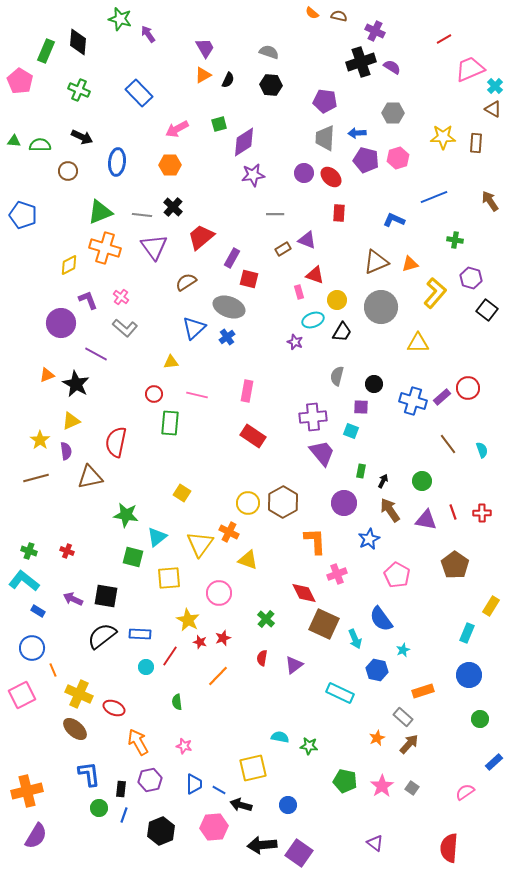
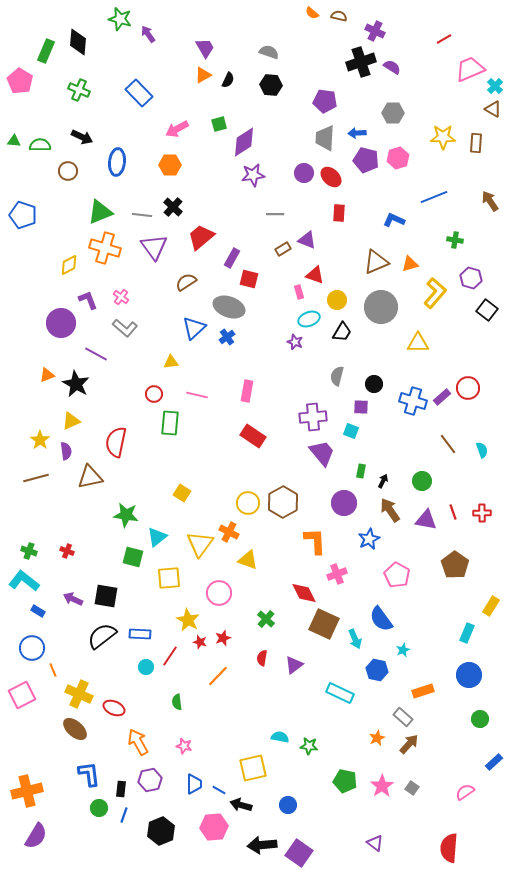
cyan ellipse at (313, 320): moved 4 px left, 1 px up
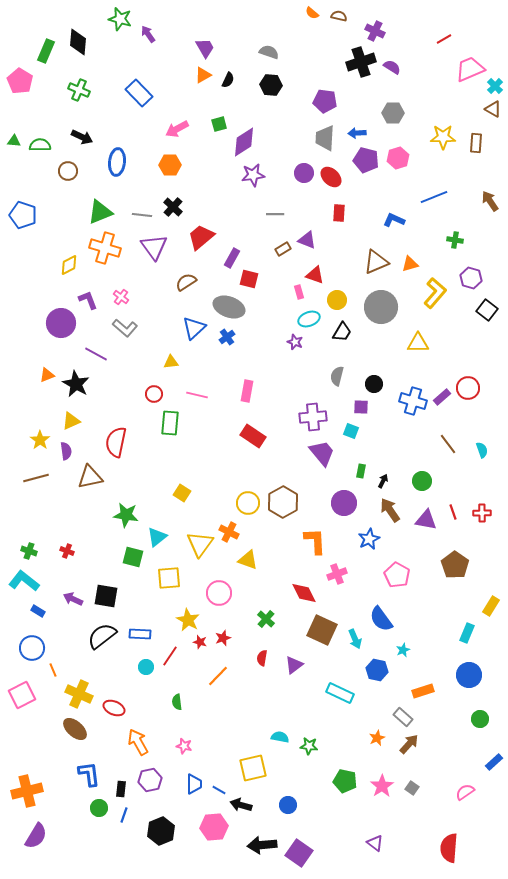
brown square at (324, 624): moved 2 px left, 6 px down
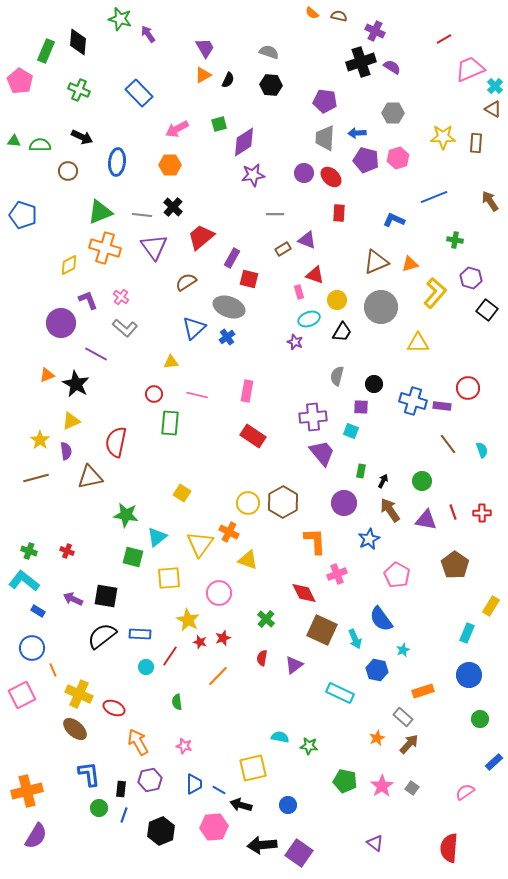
purple rectangle at (442, 397): moved 9 px down; rotated 48 degrees clockwise
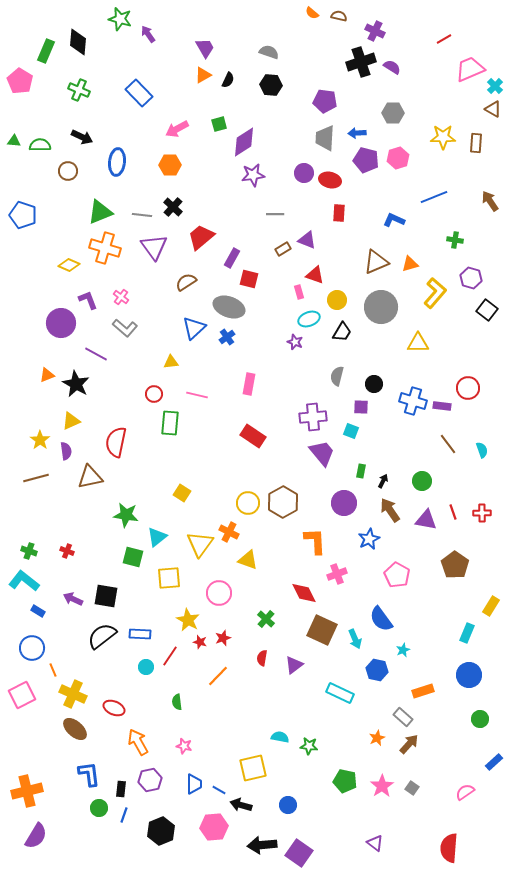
red ellipse at (331, 177): moved 1 px left, 3 px down; rotated 30 degrees counterclockwise
yellow diamond at (69, 265): rotated 50 degrees clockwise
pink rectangle at (247, 391): moved 2 px right, 7 px up
yellow cross at (79, 694): moved 6 px left
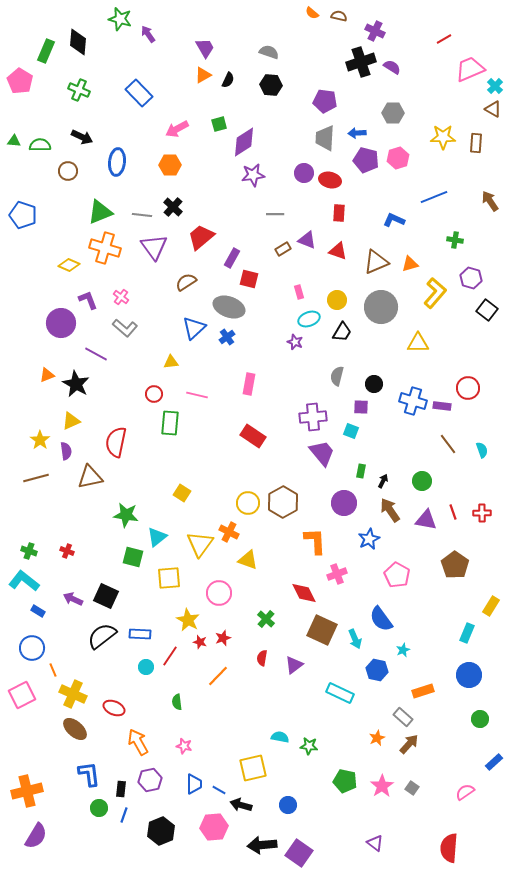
red triangle at (315, 275): moved 23 px right, 24 px up
black square at (106, 596): rotated 15 degrees clockwise
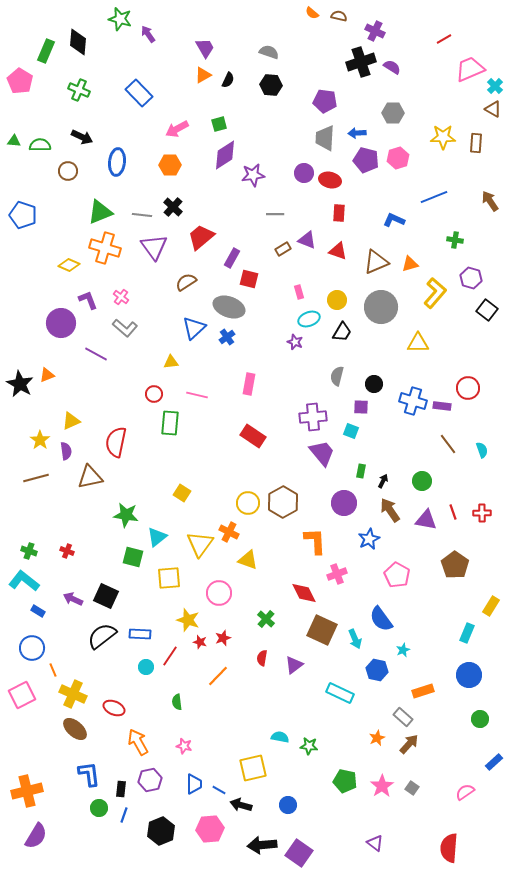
purple diamond at (244, 142): moved 19 px left, 13 px down
black star at (76, 384): moved 56 px left
yellow star at (188, 620): rotated 10 degrees counterclockwise
pink hexagon at (214, 827): moved 4 px left, 2 px down
